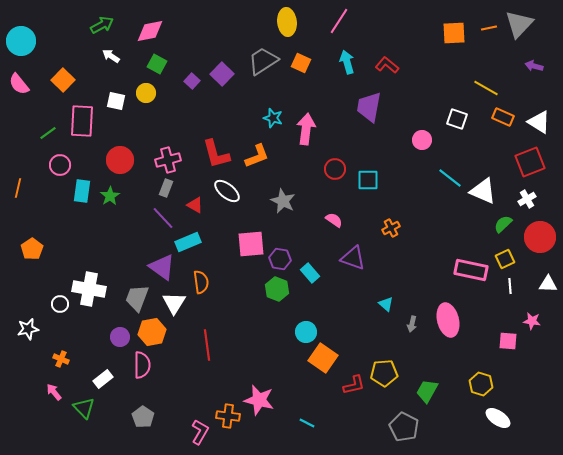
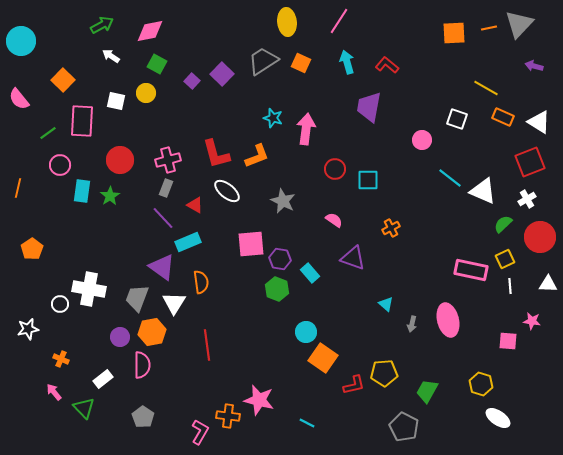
pink semicircle at (19, 84): moved 15 px down
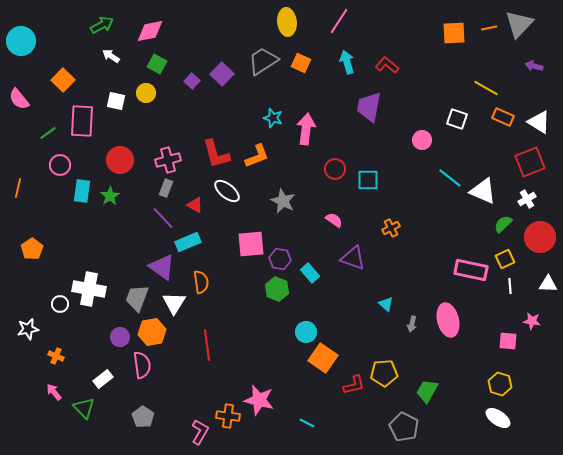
orange cross at (61, 359): moved 5 px left, 3 px up
pink semicircle at (142, 365): rotated 8 degrees counterclockwise
yellow hexagon at (481, 384): moved 19 px right
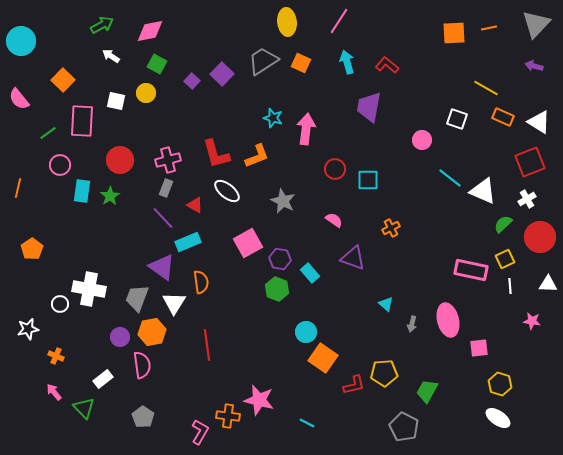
gray triangle at (519, 24): moved 17 px right
pink square at (251, 244): moved 3 px left, 1 px up; rotated 24 degrees counterclockwise
pink square at (508, 341): moved 29 px left, 7 px down; rotated 12 degrees counterclockwise
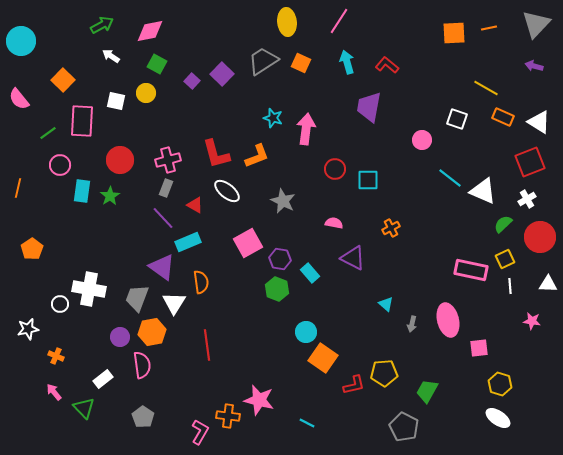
pink semicircle at (334, 220): moved 3 px down; rotated 24 degrees counterclockwise
purple triangle at (353, 258): rotated 8 degrees clockwise
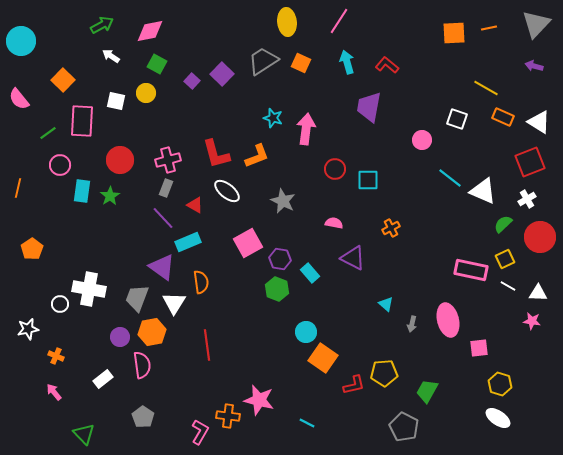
white triangle at (548, 284): moved 10 px left, 9 px down
white line at (510, 286): moved 2 px left; rotated 56 degrees counterclockwise
green triangle at (84, 408): moved 26 px down
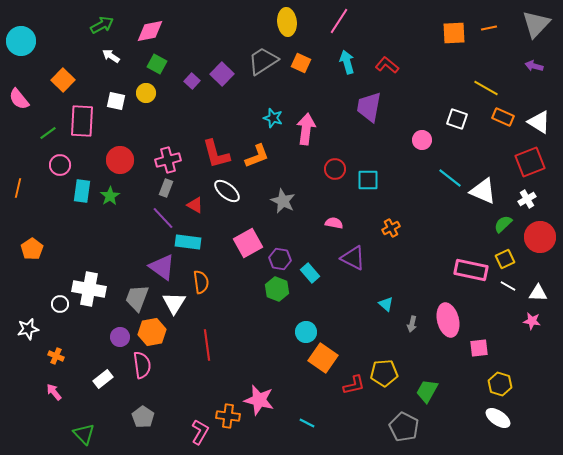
cyan rectangle at (188, 242): rotated 30 degrees clockwise
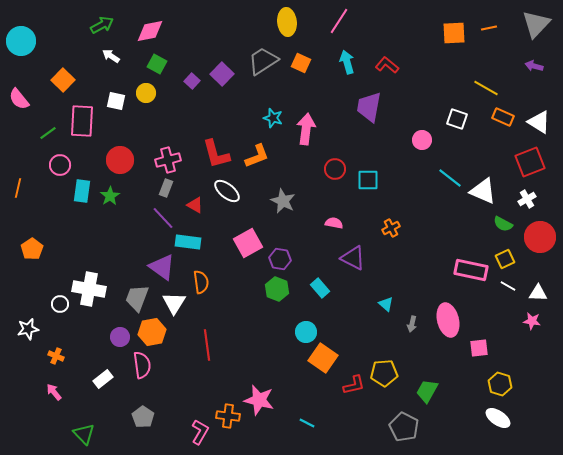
green semicircle at (503, 224): rotated 108 degrees counterclockwise
cyan rectangle at (310, 273): moved 10 px right, 15 px down
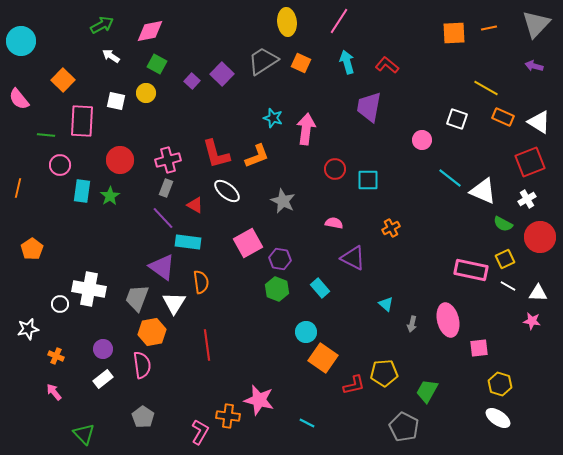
green line at (48, 133): moved 2 px left, 2 px down; rotated 42 degrees clockwise
purple circle at (120, 337): moved 17 px left, 12 px down
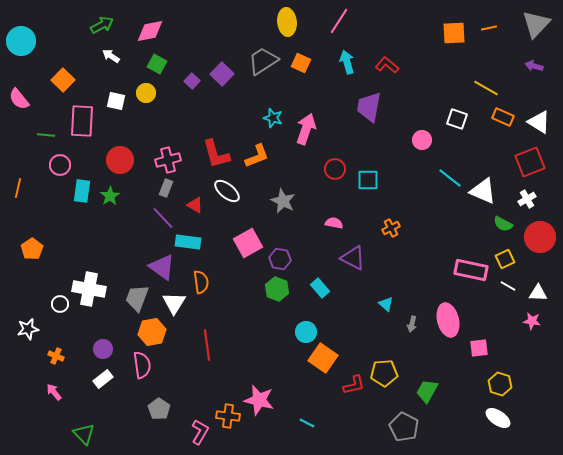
pink arrow at (306, 129): rotated 12 degrees clockwise
gray pentagon at (143, 417): moved 16 px right, 8 px up
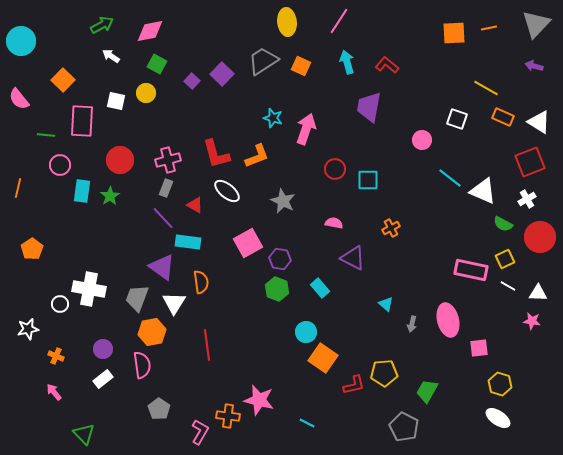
orange square at (301, 63): moved 3 px down
